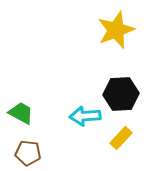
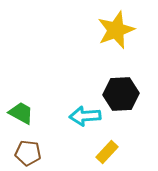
yellow rectangle: moved 14 px left, 14 px down
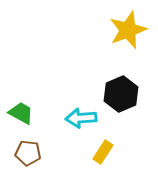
yellow star: moved 12 px right
black hexagon: rotated 20 degrees counterclockwise
cyan arrow: moved 4 px left, 2 px down
yellow rectangle: moved 4 px left; rotated 10 degrees counterclockwise
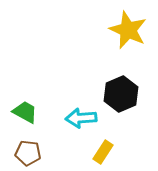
yellow star: rotated 27 degrees counterclockwise
green trapezoid: moved 4 px right, 1 px up
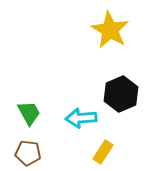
yellow star: moved 18 px left; rotated 6 degrees clockwise
green trapezoid: moved 4 px right, 1 px down; rotated 32 degrees clockwise
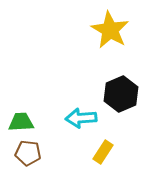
green trapezoid: moved 8 px left, 9 px down; rotated 64 degrees counterclockwise
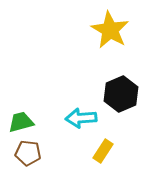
green trapezoid: rotated 12 degrees counterclockwise
yellow rectangle: moved 1 px up
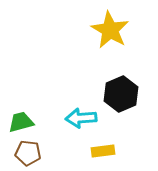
yellow rectangle: rotated 50 degrees clockwise
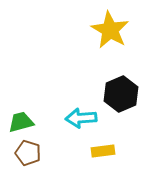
brown pentagon: rotated 10 degrees clockwise
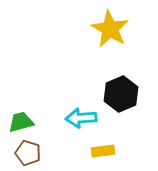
yellow star: moved 1 px up
